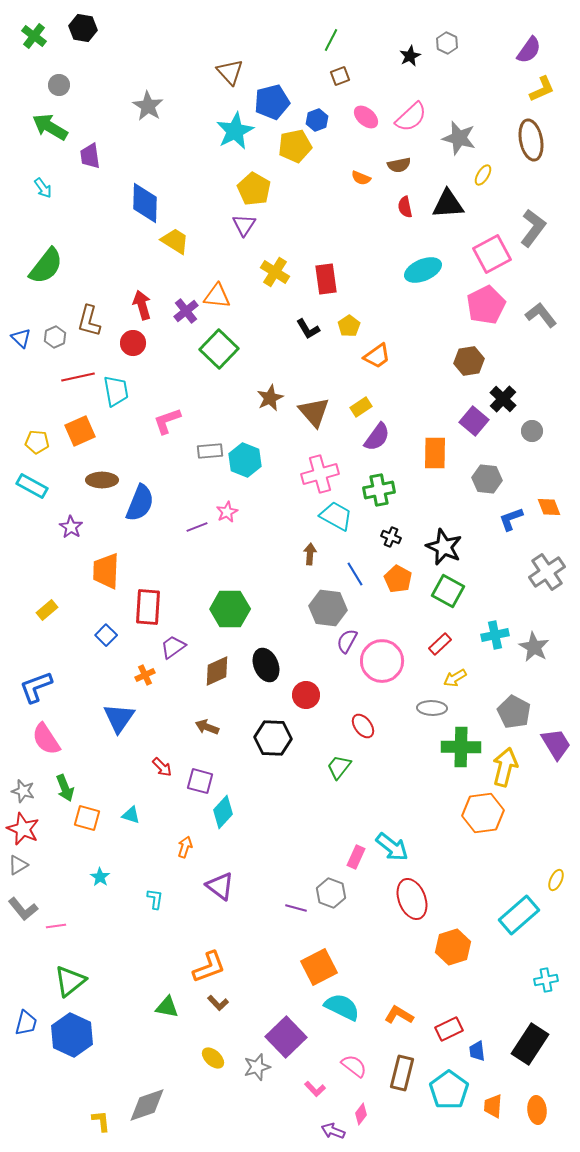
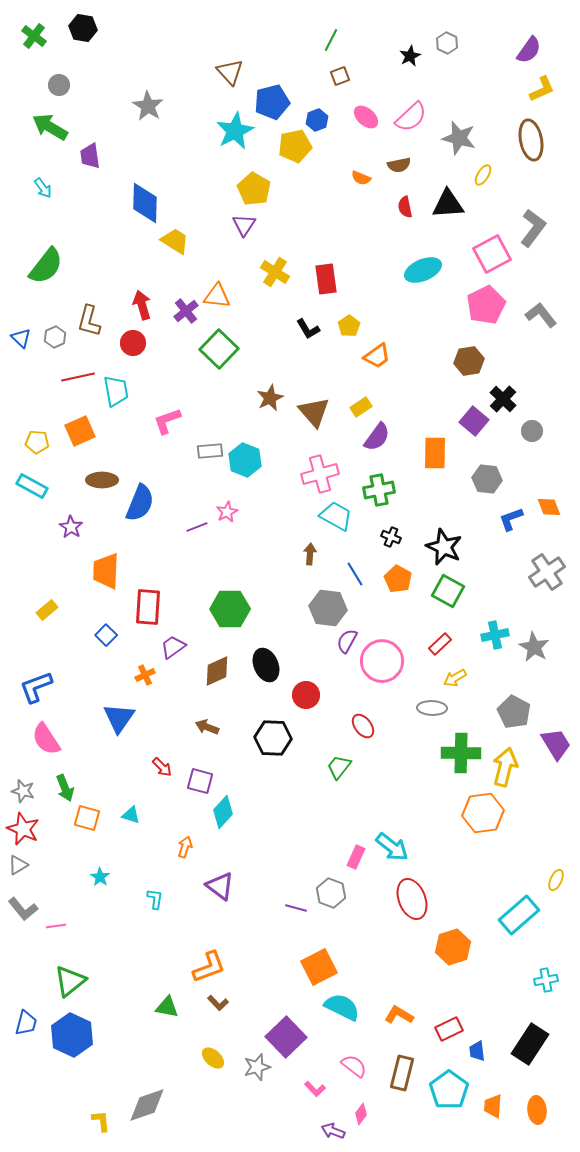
green cross at (461, 747): moved 6 px down
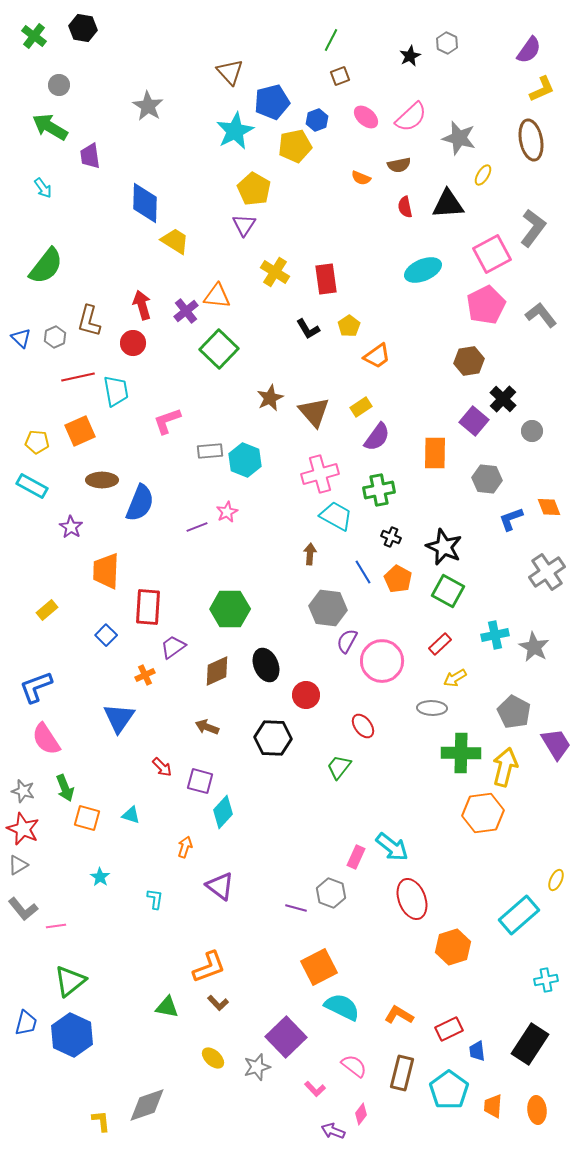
blue line at (355, 574): moved 8 px right, 2 px up
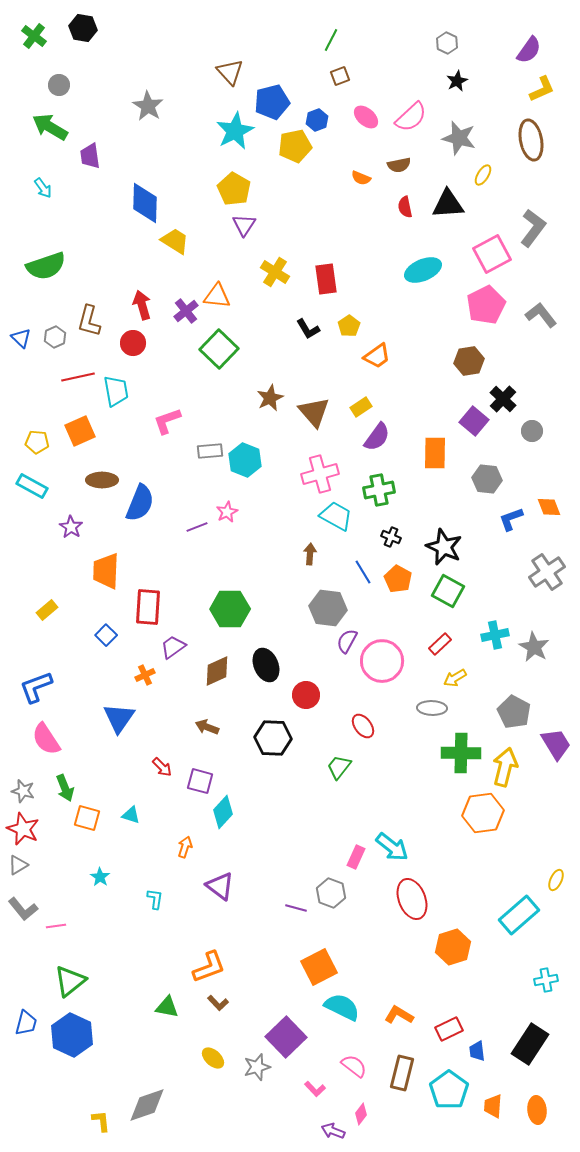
black star at (410, 56): moved 47 px right, 25 px down
yellow pentagon at (254, 189): moved 20 px left
green semicircle at (46, 266): rotated 33 degrees clockwise
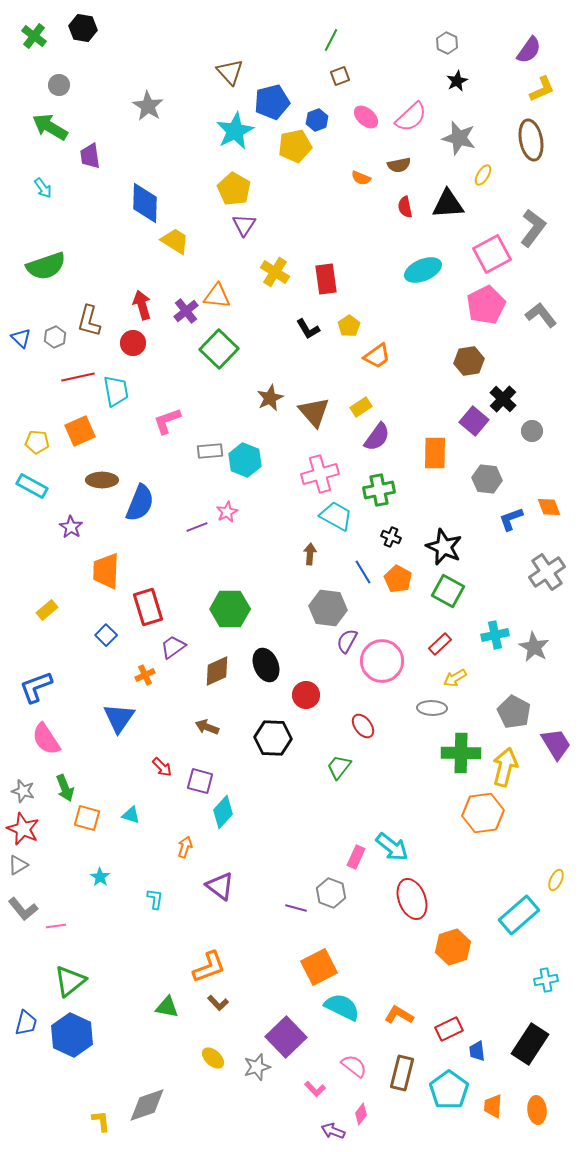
red rectangle at (148, 607): rotated 21 degrees counterclockwise
